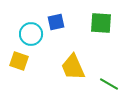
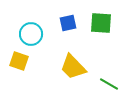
blue square: moved 12 px right, 1 px down
yellow trapezoid: rotated 20 degrees counterclockwise
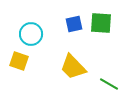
blue square: moved 6 px right, 1 px down
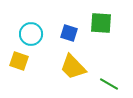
blue square: moved 5 px left, 9 px down; rotated 30 degrees clockwise
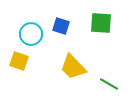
blue square: moved 8 px left, 7 px up
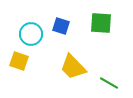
green line: moved 1 px up
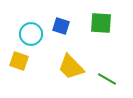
yellow trapezoid: moved 2 px left
green line: moved 2 px left, 4 px up
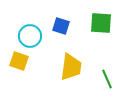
cyan circle: moved 1 px left, 2 px down
yellow trapezoid: rotated 128 degrees counterclockwise
green line: rotated 36 degrees clockwise
